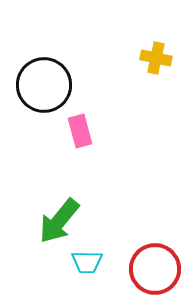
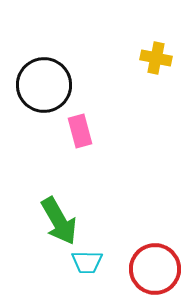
green arrow: rotated 69 degrees counterclockwise
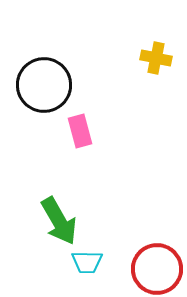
red circle: moved 2 px right
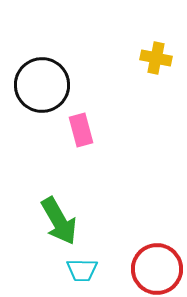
black circle: moved 2 px left
pink rectangle: moved 1 px right, 1 px up
cyan trapezoid: moved 5 px left, 8 px down
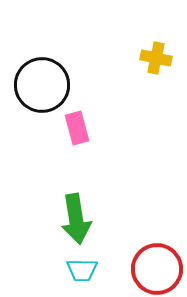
pink rectangle: moved 4 px left, 2 px up
green arrow: moved 17 px right, 2 px up; rotated 21 degrees clockwise
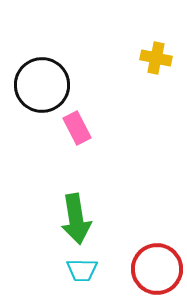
pink rectangle: rotated 12 degrees counterclockwise
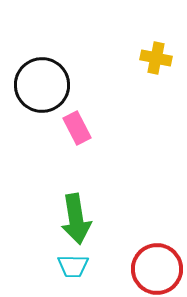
cyan trapezoid: moved 9 px left, 4 px up
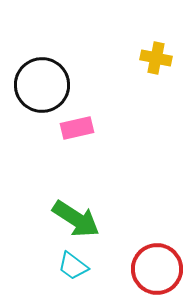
pink rectangle: rotated 76 degrees counterclockwise
green arrow: rotated 48 degrees counterclockwise
cyan trapezoid: rotated 36 degrees clockwise
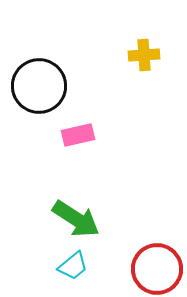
yellow cross: moved 12 px left, 3 px up; rotated 16 degrees counterclockwise
black circle: moved 3 px left, 1 px down
pink rectangle: moved 1 px right, 7 px down
cyan trapezoid: rotated 76 degrees counterclockwise
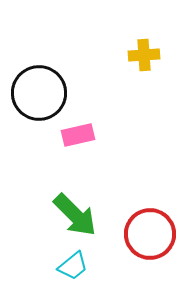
black circle: moved 7 px down
green arrow: moved 1 px left, 4 px up; rotated 12 degrees clockwise
red circle: moved 7 px left, 35 px up
